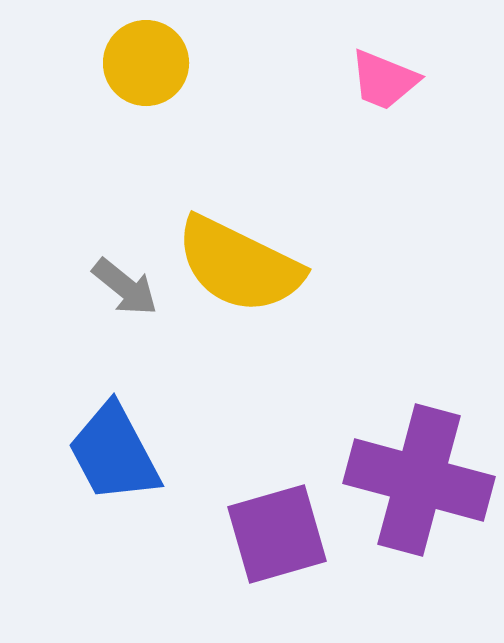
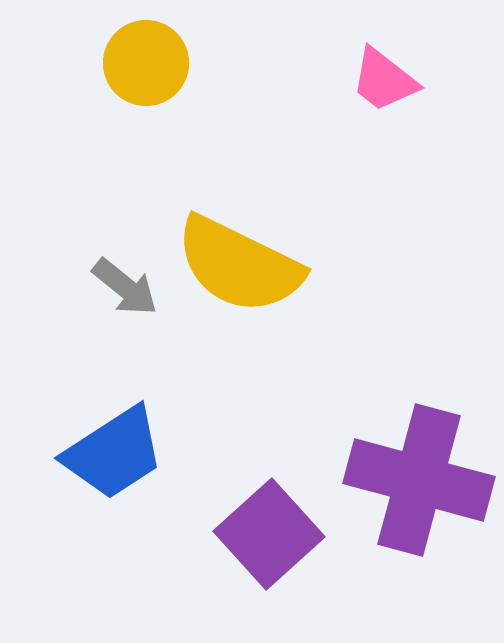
pink trapezoid: rotated 16 degrees clockwise
blue trapezoid: rotated 95 degrees counterclockwise
purple square: moved 8 px left; rotated 26 degrees counterclockwise
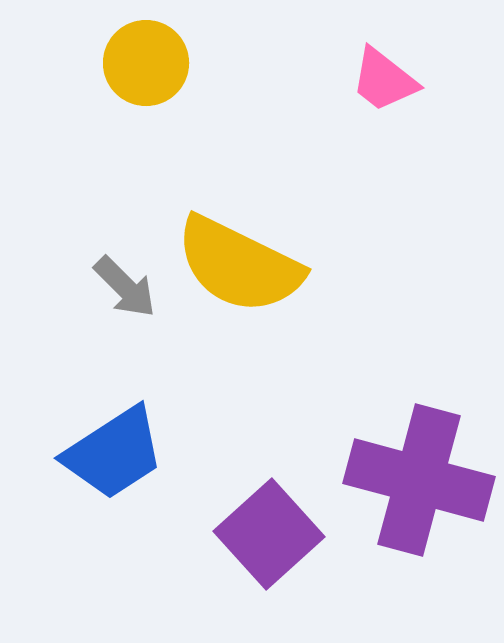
gray arrow: rotated 6 degrees clockwise
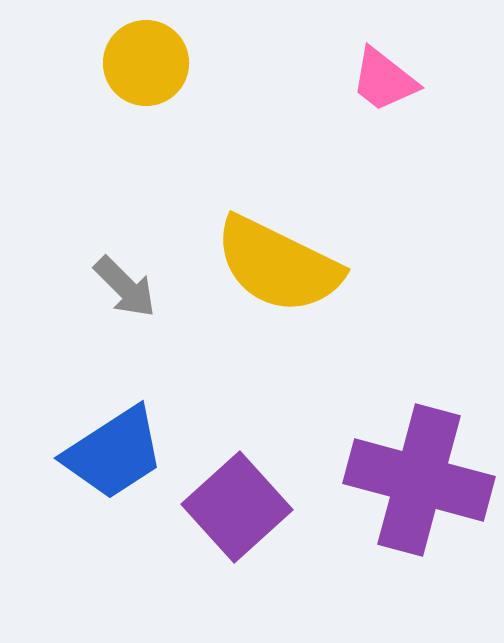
yellow semicircle: moved 39 px right
purple square: moved 32 px left, 27 px up
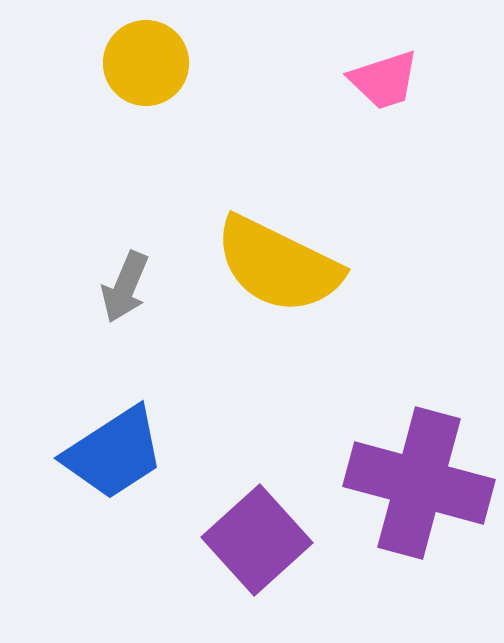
pink trapezoid: rotated 56 degrees counterclockwise
gray arrow: rotated 68 degrees clockwise
purple cross: moved 3 px down
purple square: moved 20 px right, 33 px down
